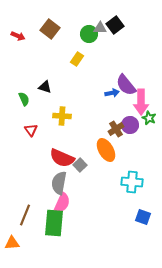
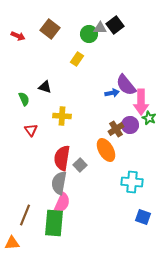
red semicircle: rotated 75 degrees clockwise
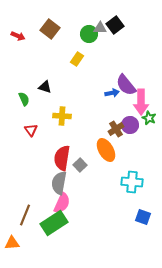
green rectangle: rotated 52 degrees clockwise
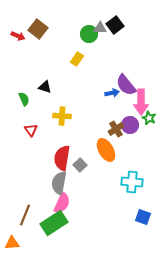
brown square: moved 12 px left
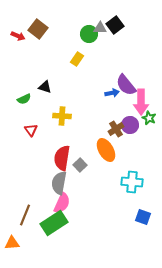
green semicircle: rotated 88 degrees clockwise
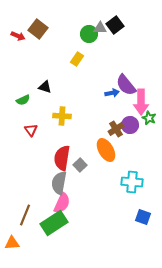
green semicircle: moved 1 px left, 1 px down
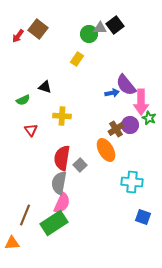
red arrow: rotated 104 degrees clockwise
